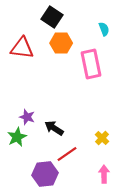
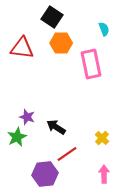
black arrow: moved 2 px right, 1 px up
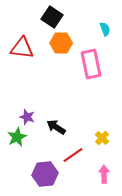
cyan semicircle: moved 1 px right
red line: moved 6 px right, 1 px down
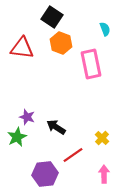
orange hexagon: rotated 20 degrees clockwise
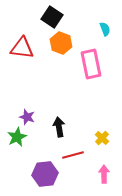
black arrow: moved 3 px right; rotated 48 degrees clockwise
red line: rotated 20 degrees clockwise
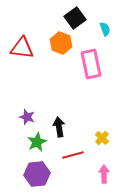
black square: moved 23 px right, 1 px down; rotated 20 degrees clockwise
green star: moved 20 px right, 5 px down
purple hexagon: moved 8 px left
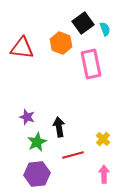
black square: moved 8 px right, 5 px down
yellow cross: moved 1 px right, 1 px down
